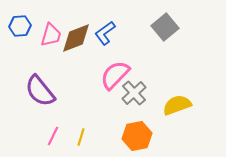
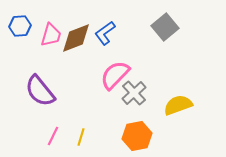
yellow semicircle: moved 1 px right
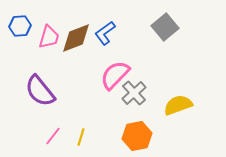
pink trapezoid: moved 2 px left, 2 px down
pink line: rotated 12 degrees clockwise
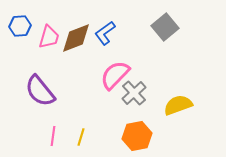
pink line: rotated 30 degrees counterclockwise
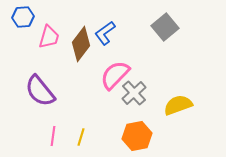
blue hexagon: moved 3 px right, 9 px up
brown diamond: moved 5 px right, 6 px down; rotated 32 degrees counterclockwise
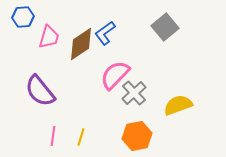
brown diamond: rotated 20 degrees clockwise
